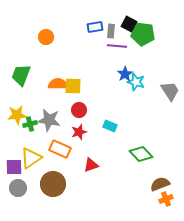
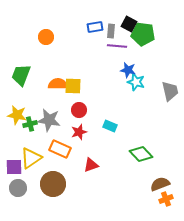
blue star: moved 3 px right, 4 px up; rotated 28 degrees counterclockwise
gray trapezoid: rotated 20 degrees clockwise
yellow star: rotated 18 degrees clockwise
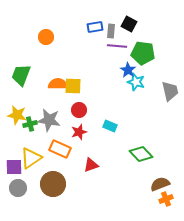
green pentagon: moved 19 px down
blue star: rotated 21 degrees clockwise
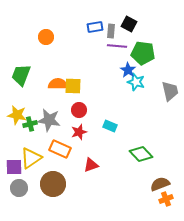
gray circle: moved 1 px right
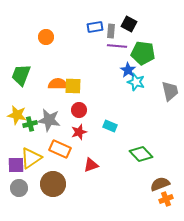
purple square: moved 2 px right, 2 px up
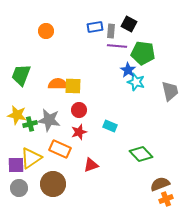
orange circle: moved 6 px up
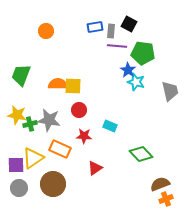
red star: moved 5 px right, 4 px down; rotated 21 degrees clockwise
yellow triangle: moved 2 px right
red triangle: moved 4 px right, 3 px down; rotated 14 degrees counterclockwise
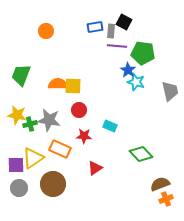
black square: moved 5 px left, 2 px up
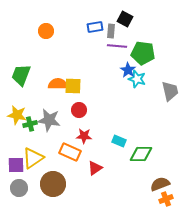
black square: moved 1 px right, 3 px up
cyan star: moved 1 px right, 3 px up
cyan rectangle: moved 9 px right, 15 px down
orange rectangle: moved 10 px right, 3 px down
green diamond: rotated 45 degrees counterclockwise
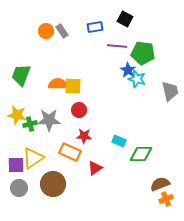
gray rectangle: moved 49 px left; rotated 40 degrees counterclockwise
gray star: rotated 10 degrees counterclockwise
